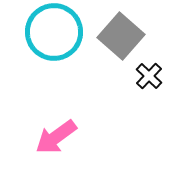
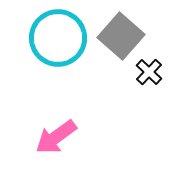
cyan circle: moved 4 px right, 6 px down
black cross: moved 4 px up
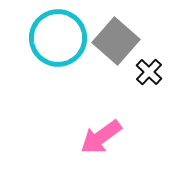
gray square: moved 5 px left, 5 px down
pink arrow: moved 45 px right
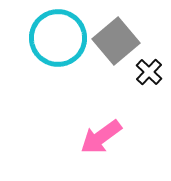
gray square: rotated 9 degrees clockwise
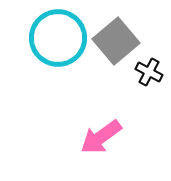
black cross: rotated 16 degrees counterclockwise
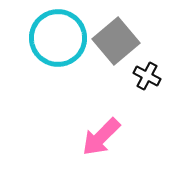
black cross: moved 2 px left, 4 px down
pink arrow: rotated 9 degrees counterclockwise
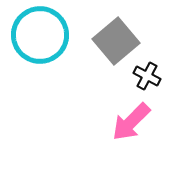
cyan circle: moved 18 px left, 3 px up
pink arrow: moved 30 px right, 15 px up
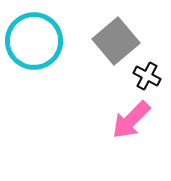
cyan circle: moved 6 px left, 6 px down
pink arrow: moved 2 px up
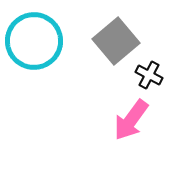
black cross: moved 2 px right, 1 px up
pink arrow: rotated 9 degrees counterclockwise
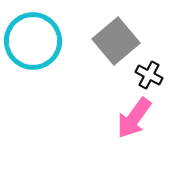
cyan circle: moved 1 px left
pink arrow: moved 3 px right, 2 px up
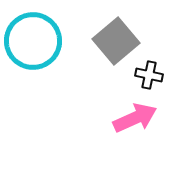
black cross: rotated 16 degrees counterclockwise
pink arrow: moved 1 px right; rotated 150 degrees counterclockwise
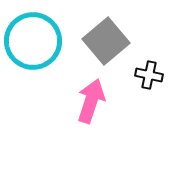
gray square: moved 10 px left
pink arrow: moved 44 px left, 17 px up; rotated 48 degrees counterclockwise
